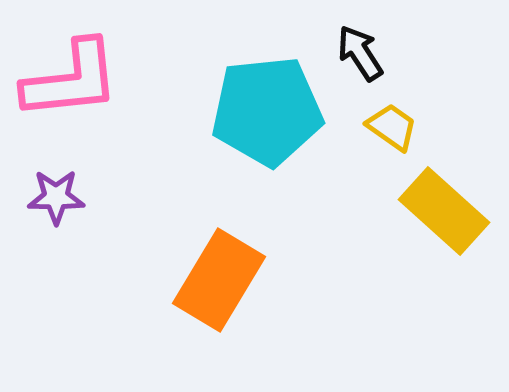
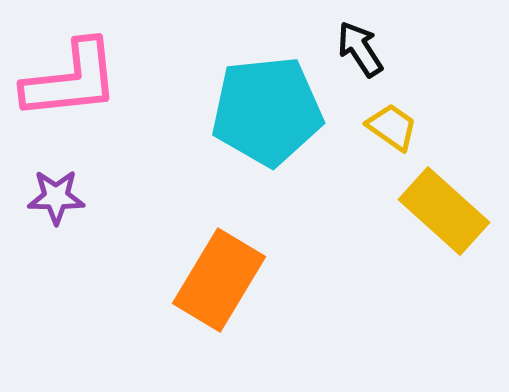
black arrow: moved 4 px up
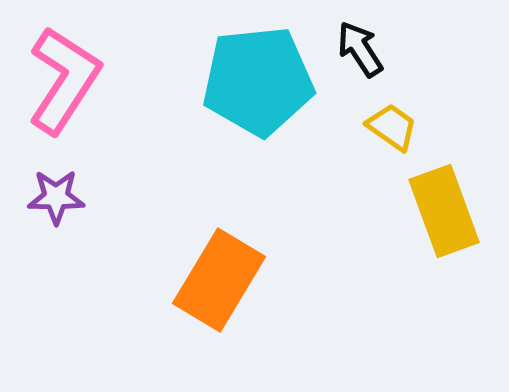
pink L-shape: moved 7 px left; rotated 51 degrees counterclockwise
cyan pentagon: moved 9 px left, 30 px up
yellow rectangle: rotated 28 degrees clockwise
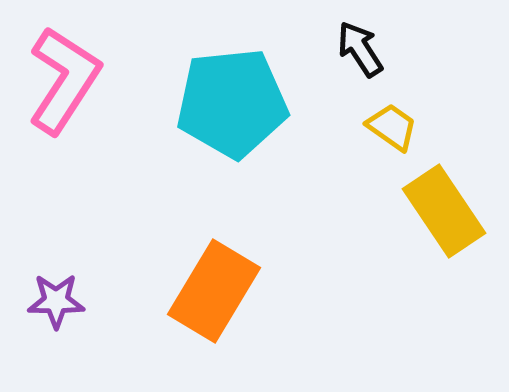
cyan pentagon: moved 26 px left, 22 px down
purple star: moved 104 px down
yellow rectangle: rotated 14 degrees counterclockwise
orange rectangle: moved 5 px left, 11 px down
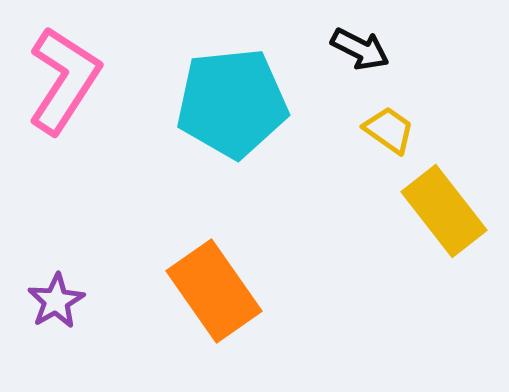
black arrow: rotated 150 degrees clockwise
yellow trapezoid: moved 3 px left, 3 px down
yellow rectangle: rotated 4 degrees counterclockwise
orange rectangle: rotated 66 degrees counterclockwise
purple star: rotated 30 degrees counterclockwise
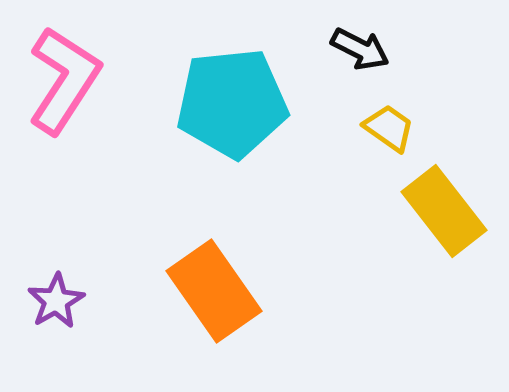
yellow trapezoid: moved 2 px up
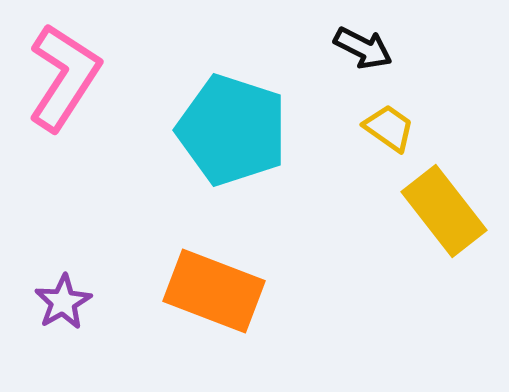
black arrow: moved 3 px right, 1 px up
pink L-shape: moved 3 px up
cyan pentagon: moved 27 px down; rotated 24 degrees clockwise
orange rectangle: rotated 34 degrees counterclockwise
purple star: moved 7 px right, 1 px down
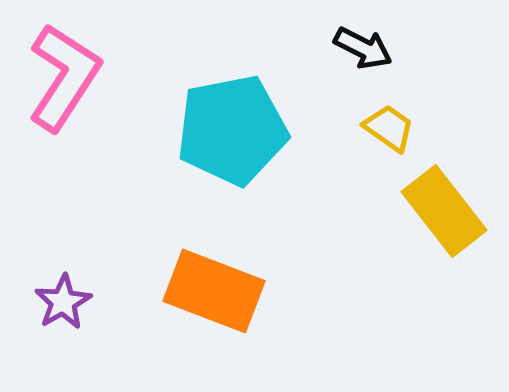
cyan pentagon: rotated 29 degrees counterclockwise
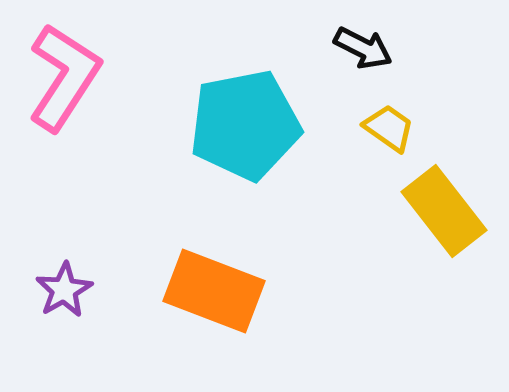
cyan pentagon: moved 13 px right, 5 px up
purple star: moved 1 px right, 12 px up
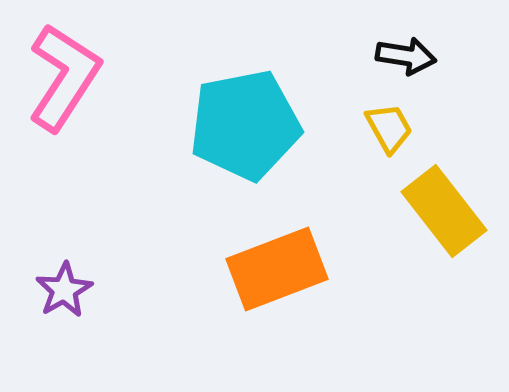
black arrow: moved 43 px right, 8 px down; rotated 18 degrees counterclockwise
yellow trapezoid: rotated 26 degrees clockwise
orange rectangle: moved 63 px right, 22 px up; rotated 42 degrees counterclockwise
